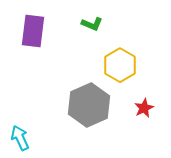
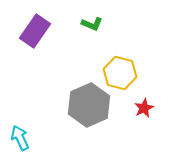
purple rectangle: moved 2 px right; rotated 28 degrees clockwise
yellow hexagon: moved 8 px down; rotated 16 degrees counterclockwise
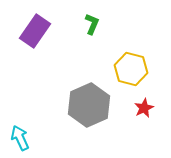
green L-shape: rotated 90 degrees counterclockwise
yellow hexagon: moved 11 px right, 4 px up
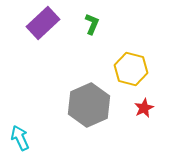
purple rectangle: moved 8 px right, 8 px up; rotated 12 degrees clockwise
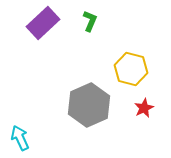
green L-shape: moved 2 px left, 3 px up
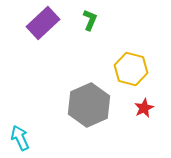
green L-shape: moved 1 px up
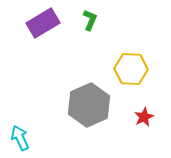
purple rectangle: rotated 12 degrees clockwise
yellow hexagon: rotated 12 degrees counterclockwise
red star: moved 9 px down
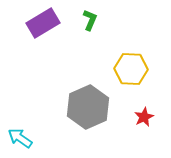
gray hexagon: moved 1 px left, 2 px down
cyan arrow: rotated 30 degrees counterclockwise
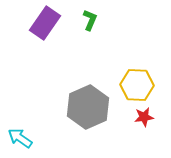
purple rectangle: moved 2 px right; rotated 24 degrees counterclockwise
yellow hexagon: moved 6 px right, 16 px down
red star: rotated 18 degrees clockwise
